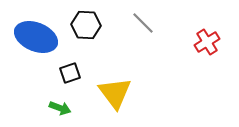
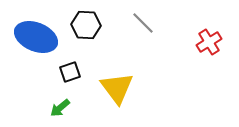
red cross: moved 2 px right
black square: moved 1 px up
yellow triangle: moved 2 px right, 5 px up
green arrow: rotated 120 degrees clockwise
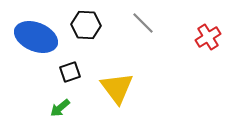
red cross: moved 1 px left, 5 px up
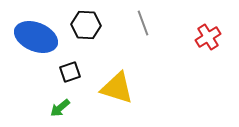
gray line: rotated 25 degrees clockwise
yellow triangle: rotated 36 degrees counterclockwise
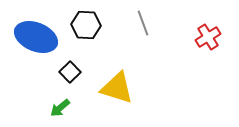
black square: rotated 25 degrees counterclockwise
